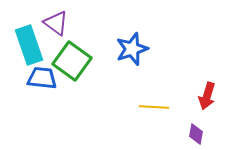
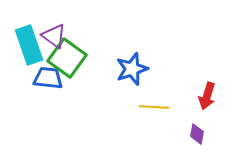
purple triangle: moved 2 px left, 13 px down
blue star: moved 20 px down
green square: moved 5 px left, 3 px up
blue trapezoid: moved 6 px right
purple diamond: moved 1 px right
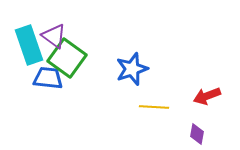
red arrow: rotated 52 degrees clockwise
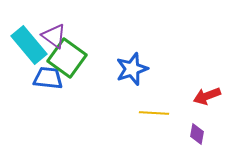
cyan rectangle: rotated 21 degrees counterclockwise
yellow line: moved 6 px down
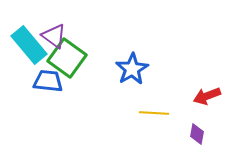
blue star: rotated 12 degrees counterclockwise
blue trapezoid: moved 3 px down
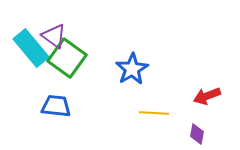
cyan rectangle: moved 2 px right, 3 px down
blue trapezoid: moved 8 px right, 25 px down
